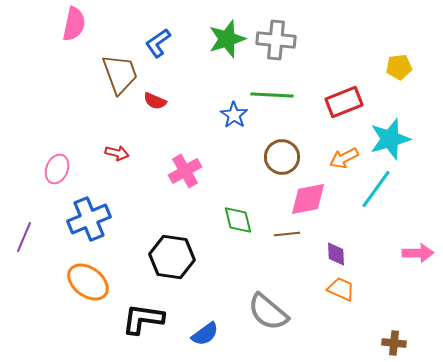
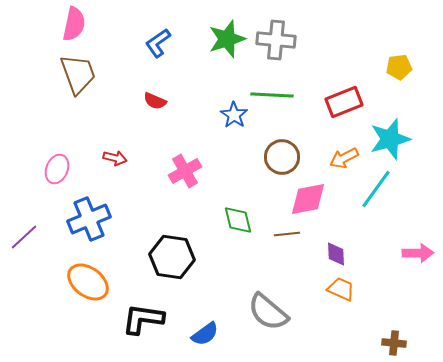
brown trapezoid: moved 42 px left
red arrow: moved 2 px left, 5 px down
purple line: rotated 24 degrees clockwise
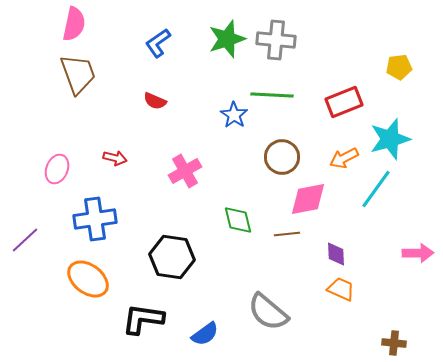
blue cross: moved 6 px right; rotated 15 degrees clockwise
purple line: moved 1 px right, 3 px down
orange ellipse: moved 3 px up
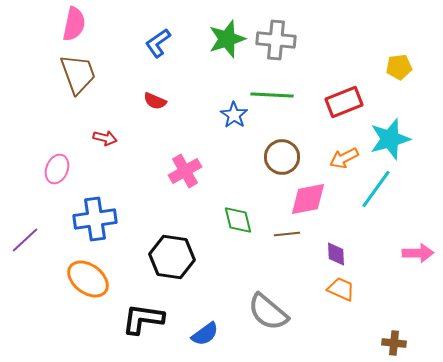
red arrow: moved 10 px left, 20 px up
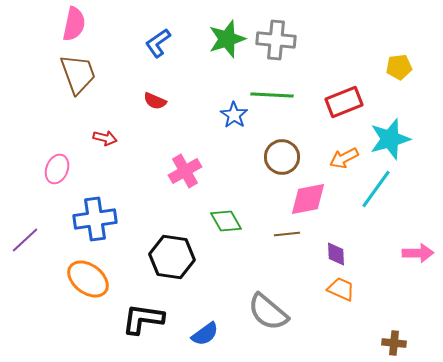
green diamond: moved 12 px left, 1 px down; rotated 16 degrees counterclockwise
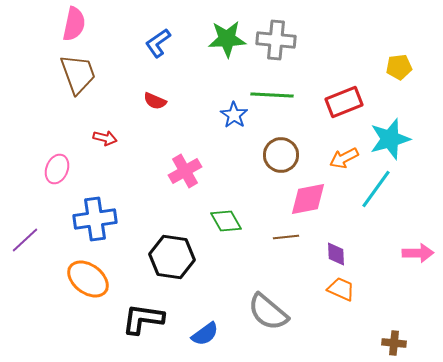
green star: rotated 15 degrees clockwise
brown circle: moved 1 px left, 2 px up
brown line: moved 1 px left, 3 px down
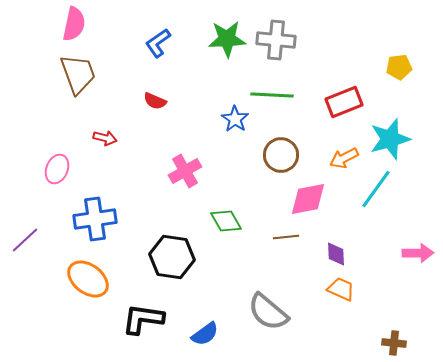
blue star: moved 1 px right, 4 px down
